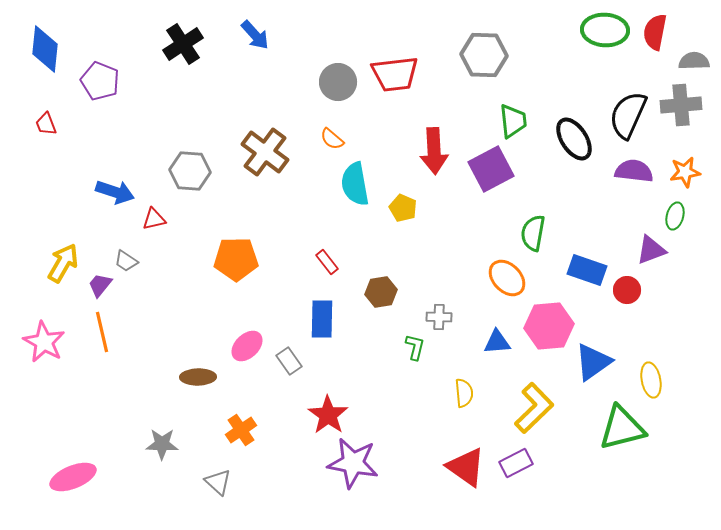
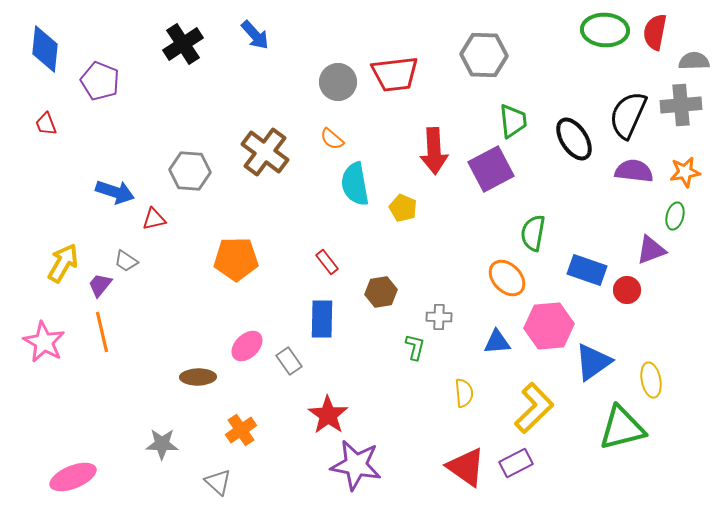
purple star at (353, 463): moved 3 px right, 2 px down
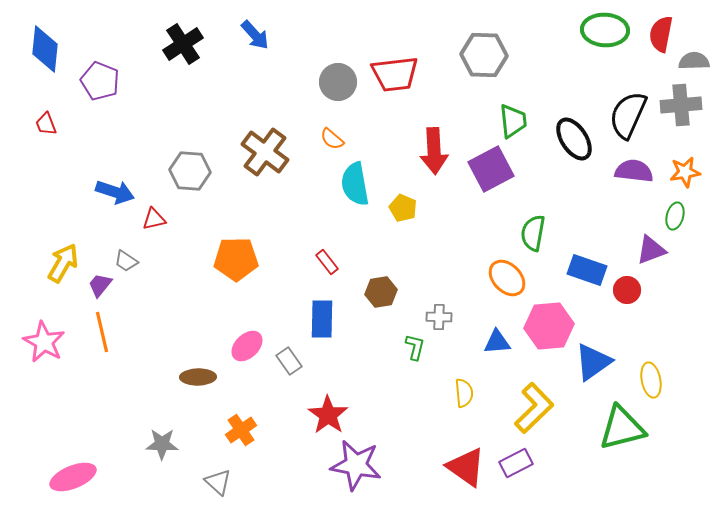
red semicircle at (655, 32): moved 6 px right, 2 px down
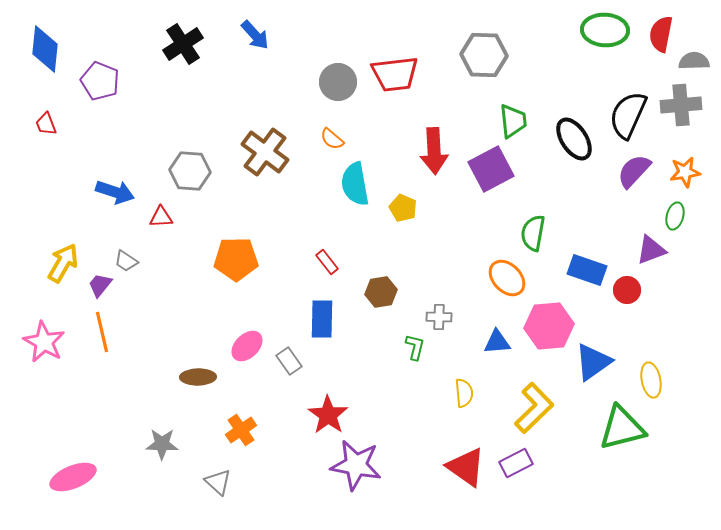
purple semicircle at (634, 171): rotated 54 degrees counterclockwise
red triangle at (154, 219): moved 7 px right, 2 px up; rotated 10 degrees clockwise
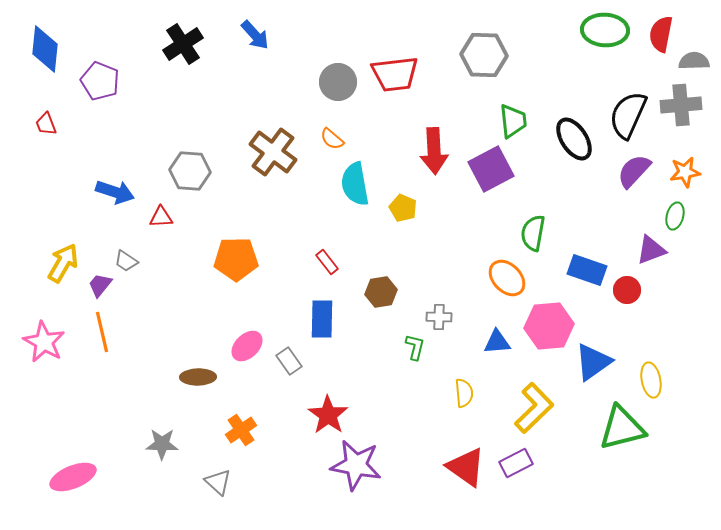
brown cross at (265, 152): moved 8 px right
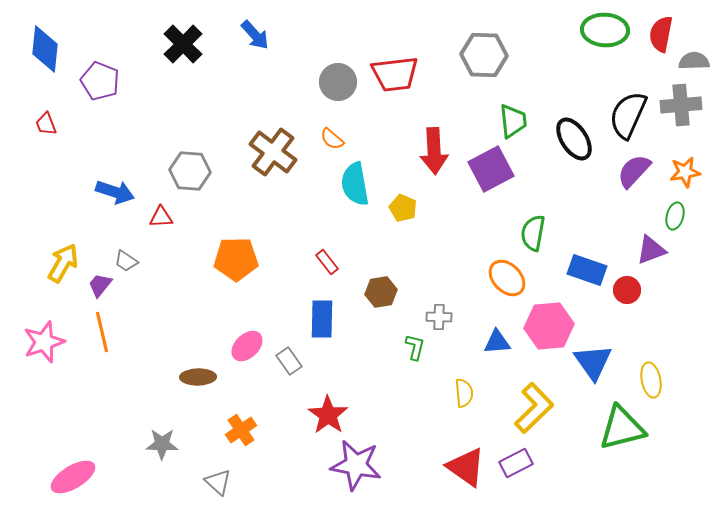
black cross at (183, 44): rotated 12 degrees counterclockwise
pink star at (44, 342): rotated 24 degrees clockwise
blue triangle at (593, 362): rotated 30 degrees counterclockwise
pink ellipse at (73, 477): rotated 9 degrees counterclockwise
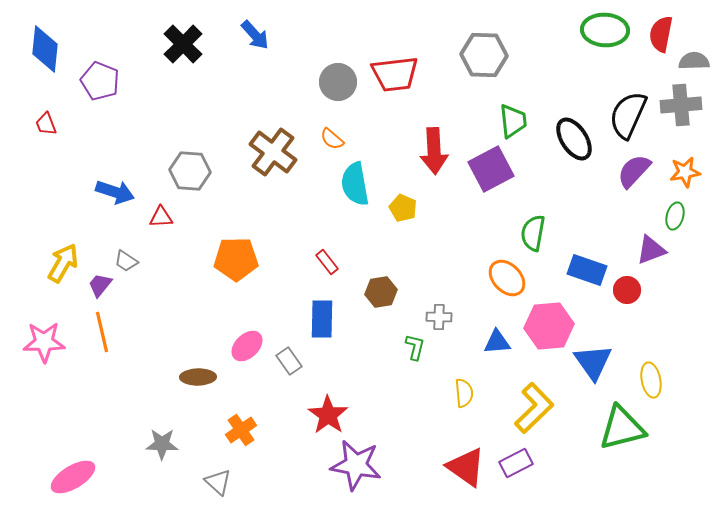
pink star at (44, 342): rotated 18 degrees clockwise
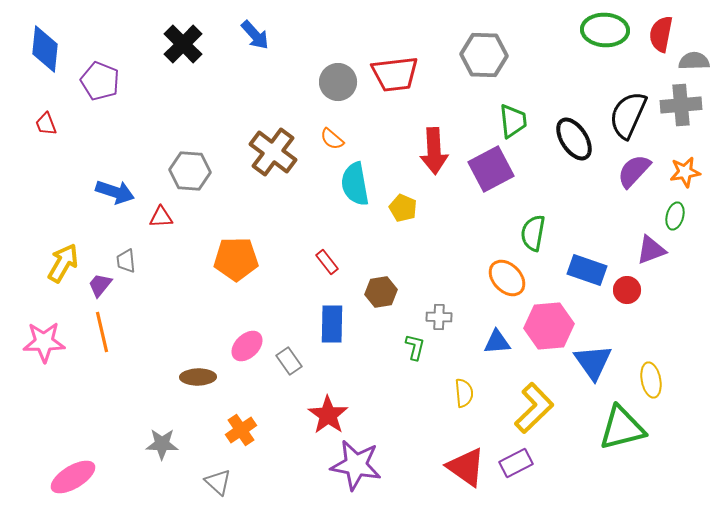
gray trapezoid at (126, 261): rotated 50 degrees clockwise
blue rectangle at (322, 319): moved 10 px right, 5 px down
